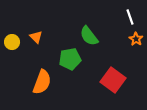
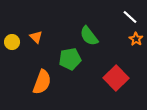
white line: rotated 28 degrees counterclockwise
red square: moved 3 px right, 2 px up; rotated 10 degrees clockwise
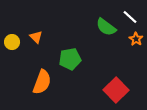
green semicircle: moved 17 px right, 9 px up; rotated 15 degrees counterclockwise
red square: moved 12 px down
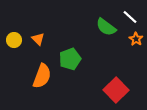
orange triangle: moved 2 px right, 2 px down
yellow circle: moved 2 px right, 2 px up
green pentagon: rotated 10 degrees counterclockwise
orange semicircle: moved 6 px up
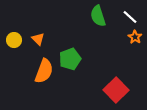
green semicircle: moved 8 px left, 11 px up; rotated 35 degrees clockwise
orange star: moved 1 px left, 2 px up
orange semicircle: moved 2 px right, 5 px up
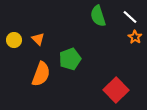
orange semicircle: moved 3 px left, 3 px down
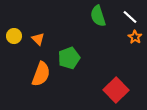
yellow circle: moved 4 px up
green pentagon: moved 1 px left, 1 px up
